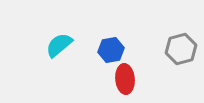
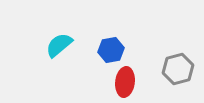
gray hexagon: moved 3 px left, 20 px down
red ellipse: moved 3 px down; rotated 12 degrees clockwise
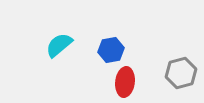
gray hexagon: moved 3 px right, 4 px down
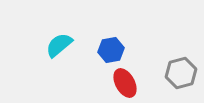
red ellipse: moved 1 px down; rotated 36 degrees counterclockwise
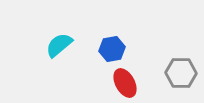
blue hexagon: moved 1 px right, 1 px up
gray hexagon: rotated 16 degrees clockwise
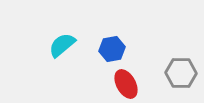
cyan semicircle: moved 3 px right
red ellipse: moved 1 px right, 1 px down
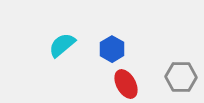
blue hexagon: rotated 20 degrees counterclockwise
gray hexagon: moved 4 px down
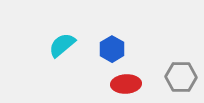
red ellipse: rotated 64 degrees counterclockwise
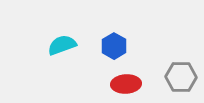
cyan semicircle: rotated 20 degrees clockwise
blue hexagon: moved 2 px right, 3 px up
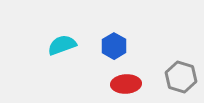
gray hexagon: rotated 16 degrees clockwise
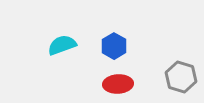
red ellipse: moved 8 px left
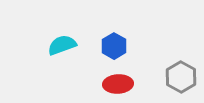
gray hexagon: rotated 12 degrees clockwise
